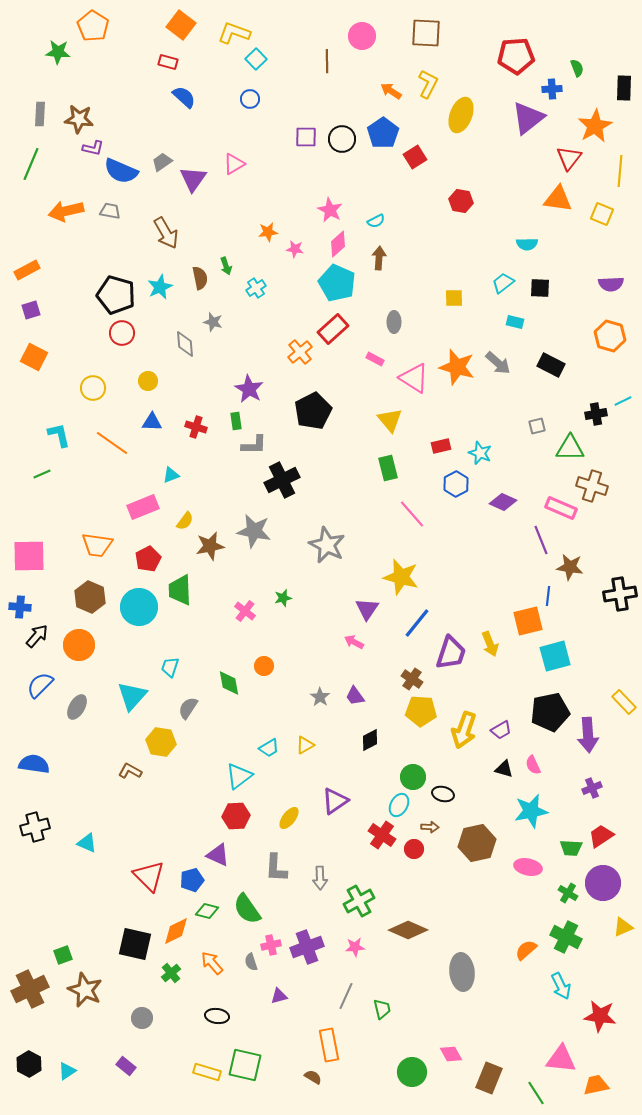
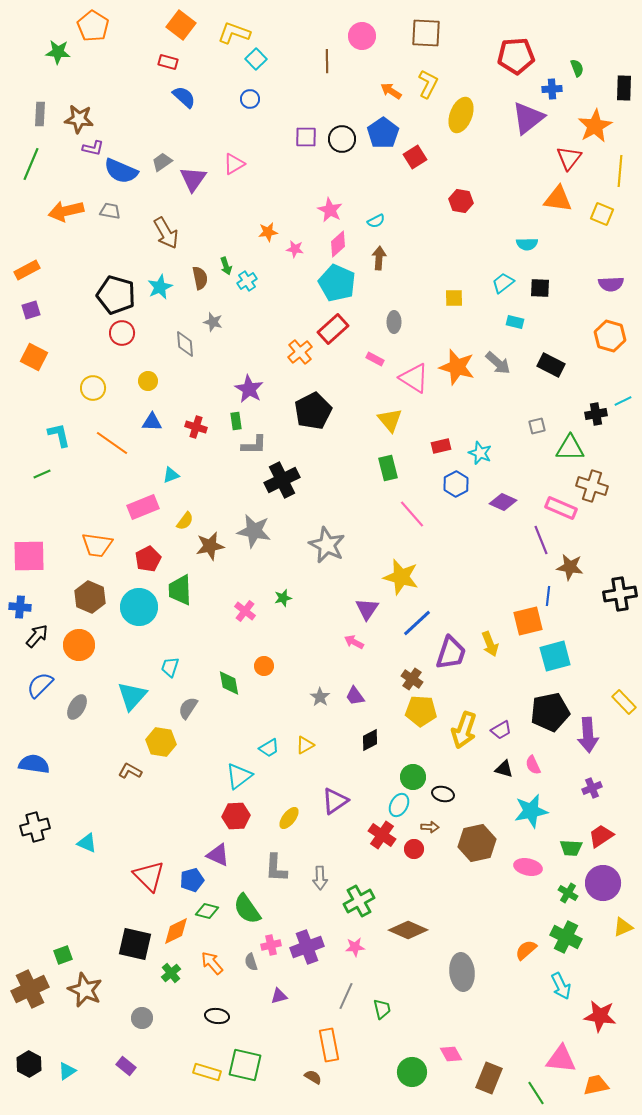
cyan cross at (256, 288): moved 9 px left, 7 px up
blue line at (417, 623): rotated 8 degrees clockwise
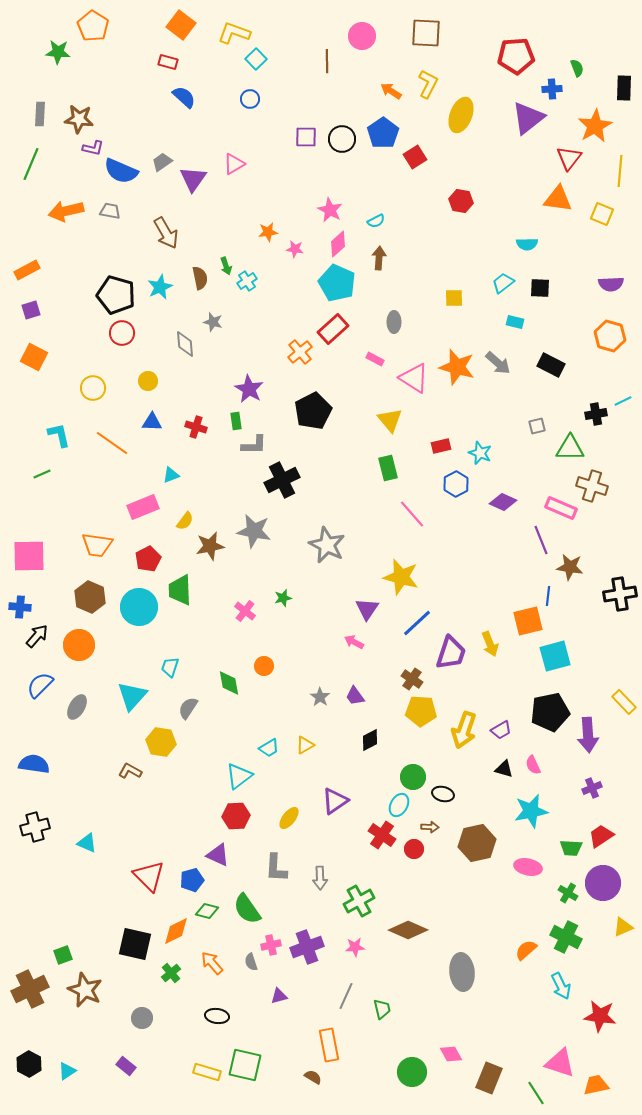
pink triangle at (561, 1059): moved 1 px left, 4 px down; rotated 12 degrees clockwise
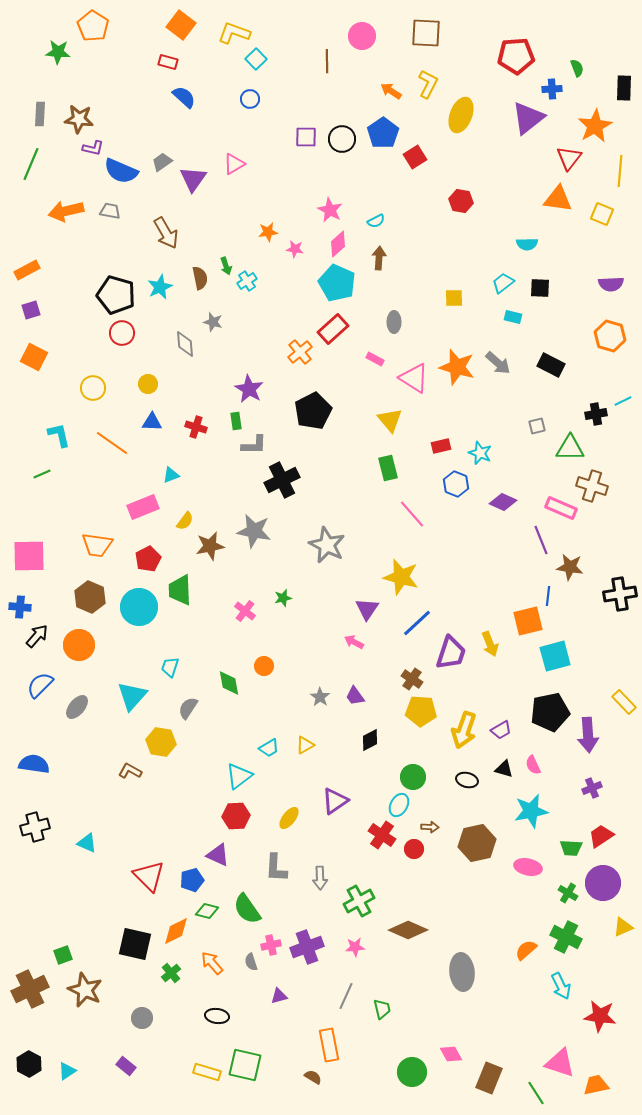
cyan rectangle at (515, 322): moved 2 px left, 5 px up
yellow circle at (148, 381): moved 3 px down
blue hexagon at (456, 484): rotated 10 degrees counterclockwise
gray ellipse at (77, 707): rotated 10 degrees clockwise
black ellipse at (443, 794): moved 24 px right, 14 px up
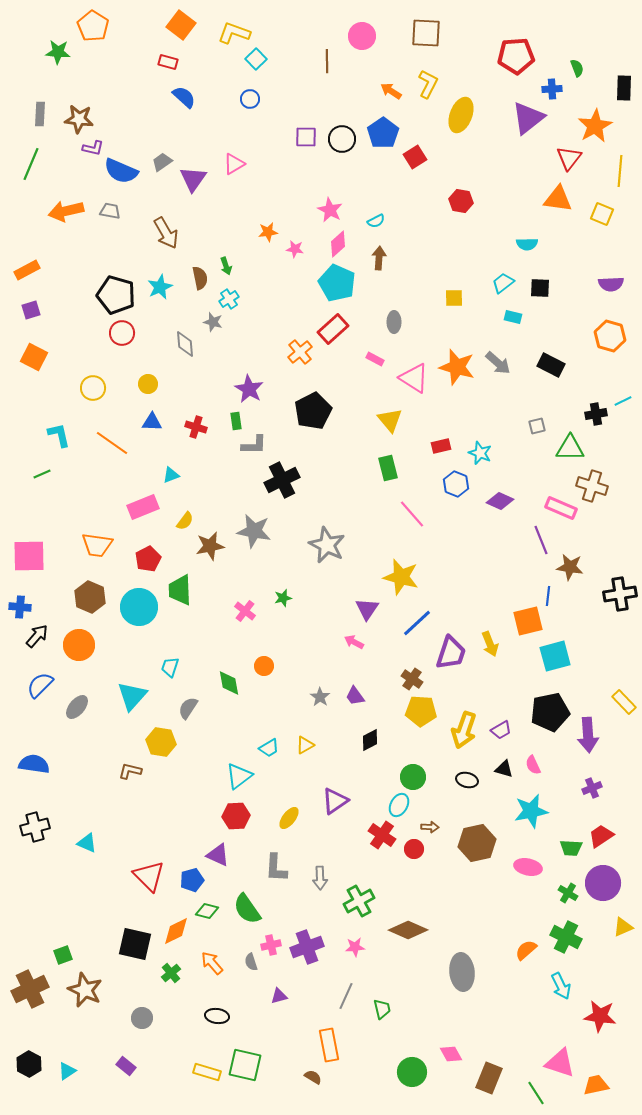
cyan cross at (247, 281): moved 18 px left, 18 px down
purple diamond at (503, 502): moved 3 px left, 1 px up
brown L-shape at (130, 771): rotated 15 degrees counterclockwise
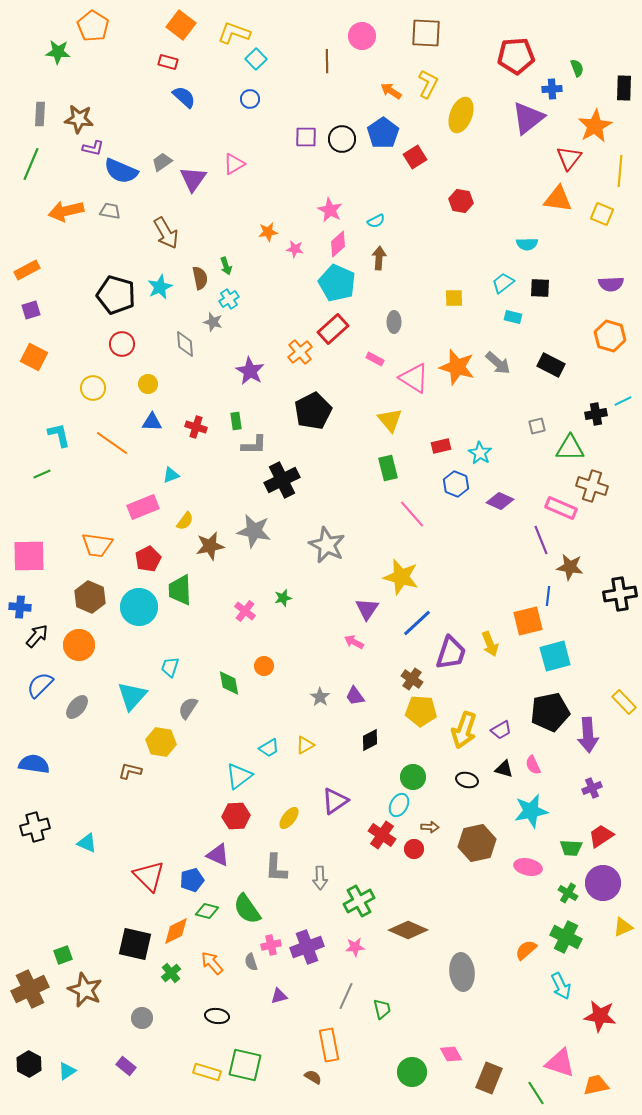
red circle at (122, 333): moved 11 px down
purple star at (249, 389): moved 1 px right, 18 px up
cyan star at (480, 453): rotated 10 degrees clockwise
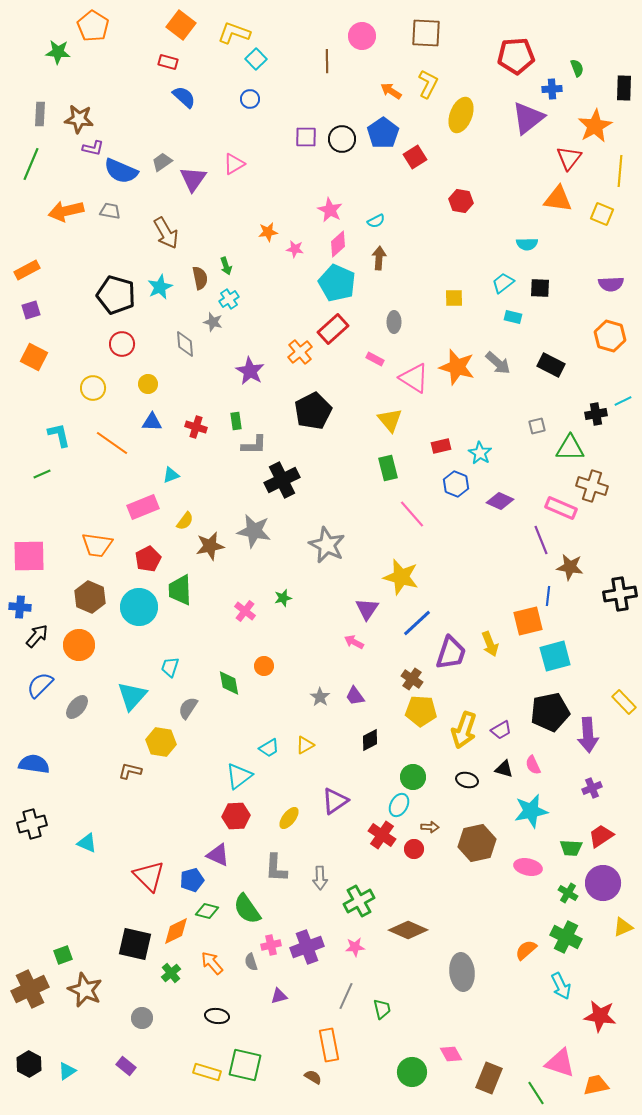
black cross at (35, 827): moved 3 px left, 3 px up
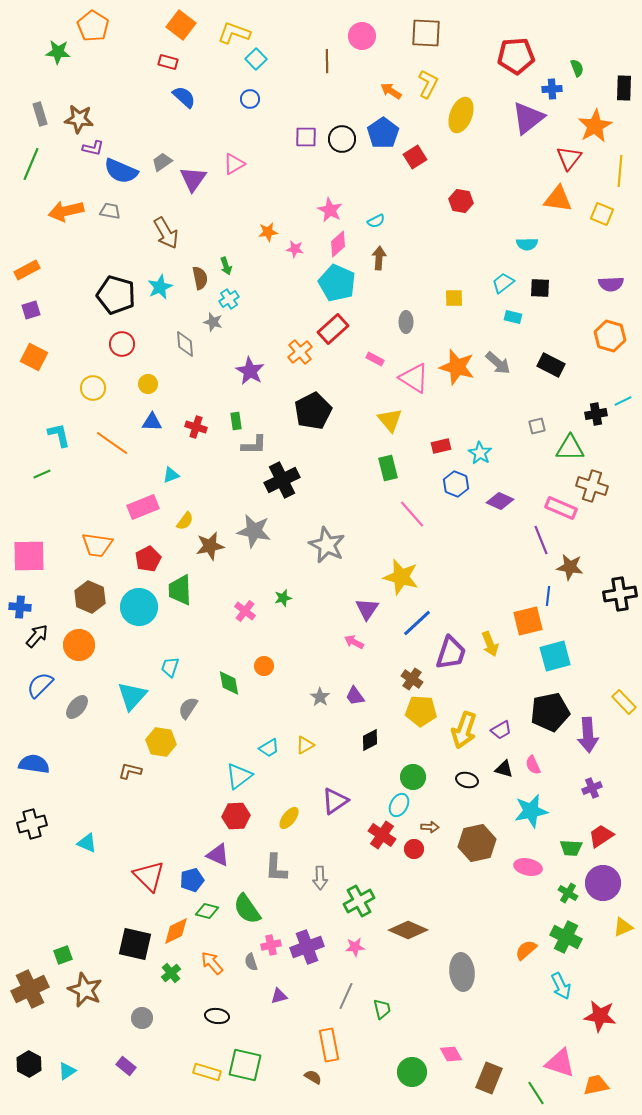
gray rectangle at (40, 114): rotated 20 degrees counterclockwise
gray ellipse at (394, 322): moved 12 px right
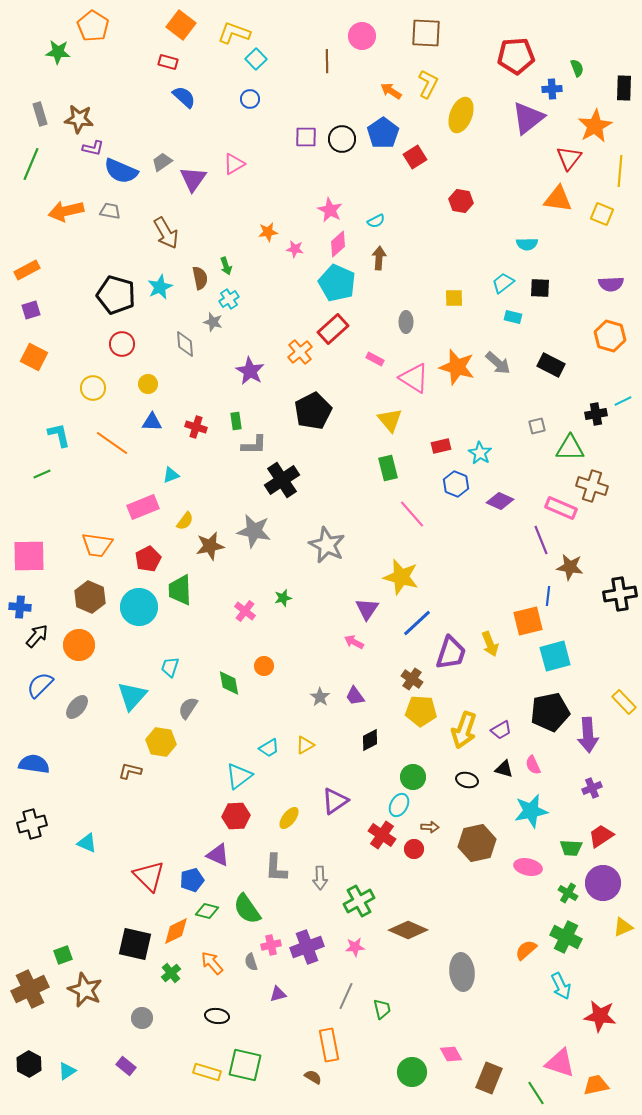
black cross at (282, 480): rotated 8 degrees counterclockwise
purple triangle at (279, 996): moved 1 px left, 2 px up
